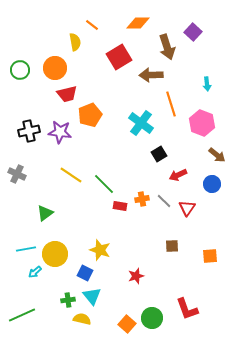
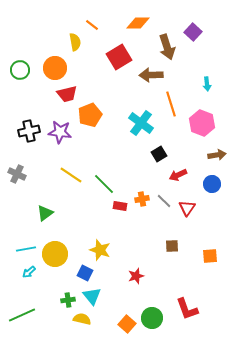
brown arrow at (217, 155): rotated 48 degrees counterclockwise
cyan arrow at (35, 272): moved 6 px left
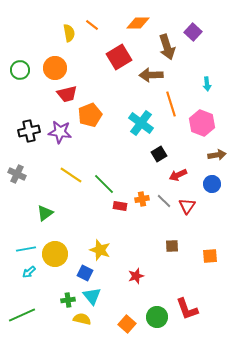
yellow semicircle at (75, 42): moved 6 px left, 9 px up
red triangle at (187, 208): moved 2 px up
green circle at (152, 318): moved 5 px right, 1 px up
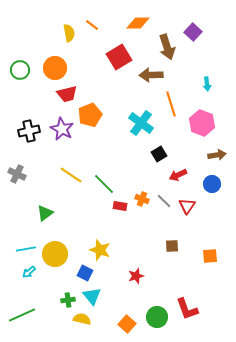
purple star at (60, 132): moved 2 px right, 3 px up; rotated 20 degrees clockwise
orange cross at (142, 199): rotated 32 degrees clockwise
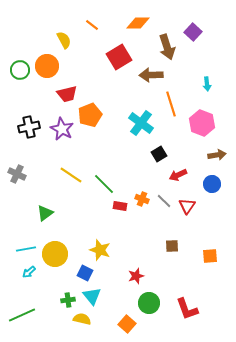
yellow semicircle at (69, 33): moved 5 px left, 7 px down; rotated 18 degrees counterclockwise
orange circle at (55, 68): moved 8 px left, 2 px up
black cross at (29, 131): moved 4 px up
green circle at (157, 317): moved 8 px left, 14 px up
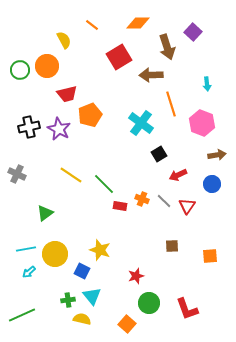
purple star at (62, 129): moved 3 px left
blue square at (85, 273): moved 3 px left, 2 px up
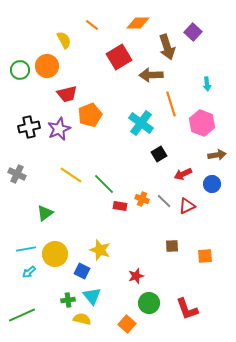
purple star at (59, 129): rotated 20 degrees clockwise
red arrow at (178, 175): moved 5 px right, 1 px up
red triangle at (187, 206): rotated 30 degrees clockwise
orange square at (210, 256): moved 5 px left
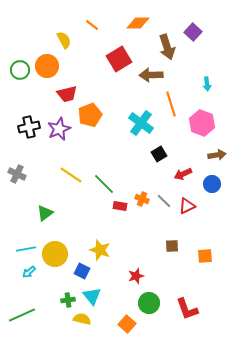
red square at (119, 57): moved 2 px down
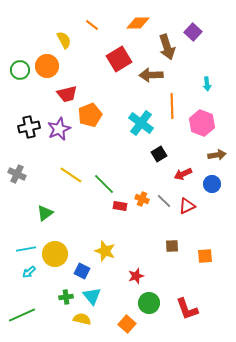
orange line at (171, 104): moved 1 px right, 2 px down; rotated 15 degrees clockwise
yellow star at (100, 250): moved 5 px right, 1 px down
green cross at (68, 300): moved 2 px left, 3 px up
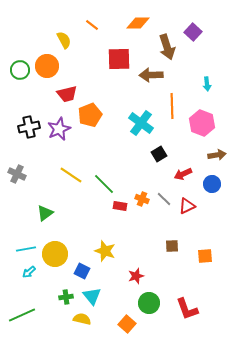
red square at (119, 59): rotated 30 degrees clockwise
gray line at (164, 201): moved 2 px up
